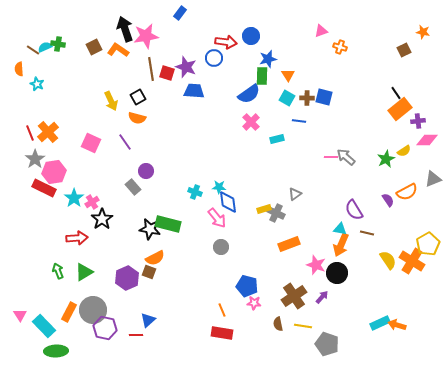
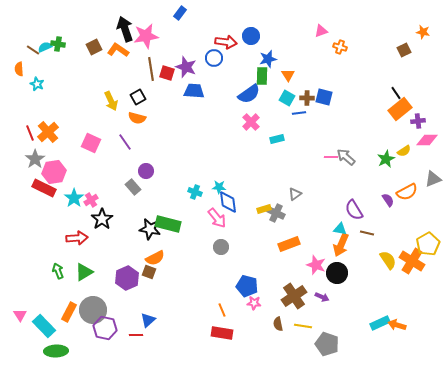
blue line at (299, 121): moved 8 px up; rotated 16 degrees counterclockwise
pink cross at (92, 202): moved 1 px left, 2 px up
purple arrow at (322, 297): rotated 72 degrees clockwise
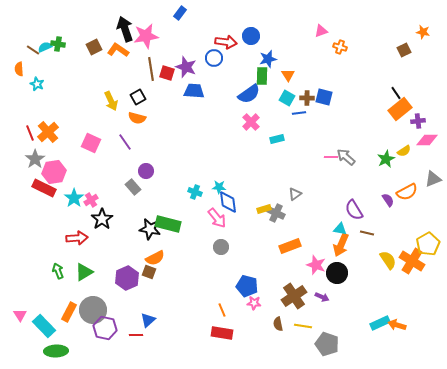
orange rectangle at (289, 244): moved 1 px right, 2 px down
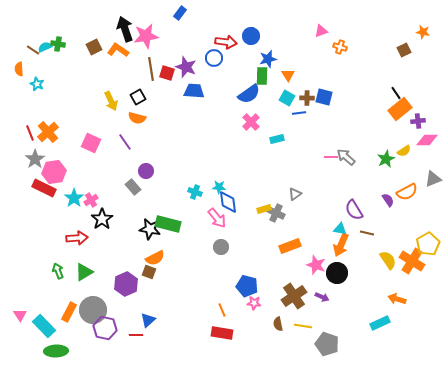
purple hexagon at (127, 278): moved 1 px left, 6 px down
orange arrow at (397, 325): moved 26 px up
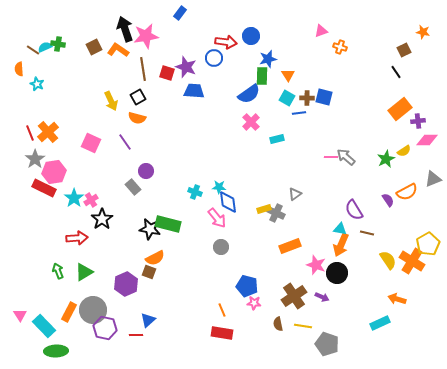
brown line at (151, 69): moved 8 px left
black line at (396, 93): moved 21 px up
